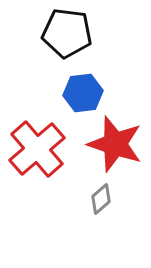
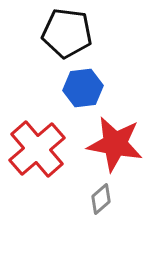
blue hexagon: moved 5 px up
red star: rotated 8 degrees counterclockwise
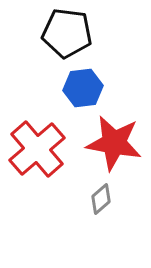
red star: moved 1 px left, 1 px up
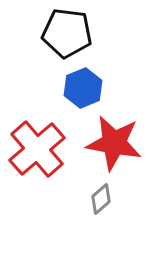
blue hexagon: rotated 15 degrees counterclockwise
